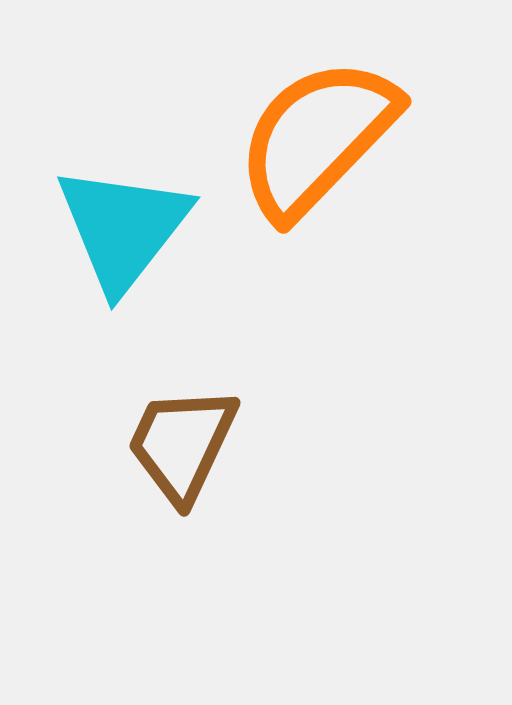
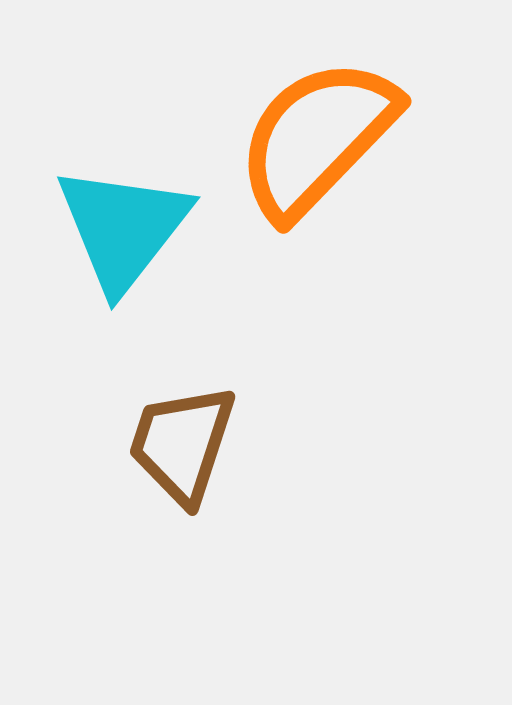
brown trapezoid: rotated 7 degrees counterclockwise
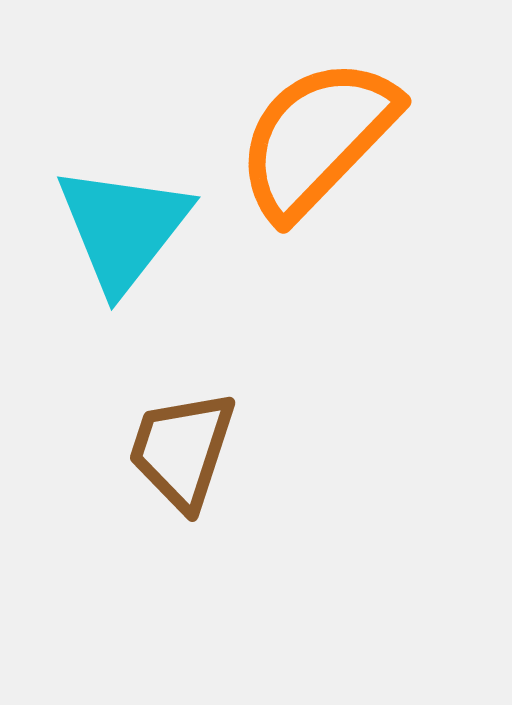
brown trapezoid: moved 6 px down
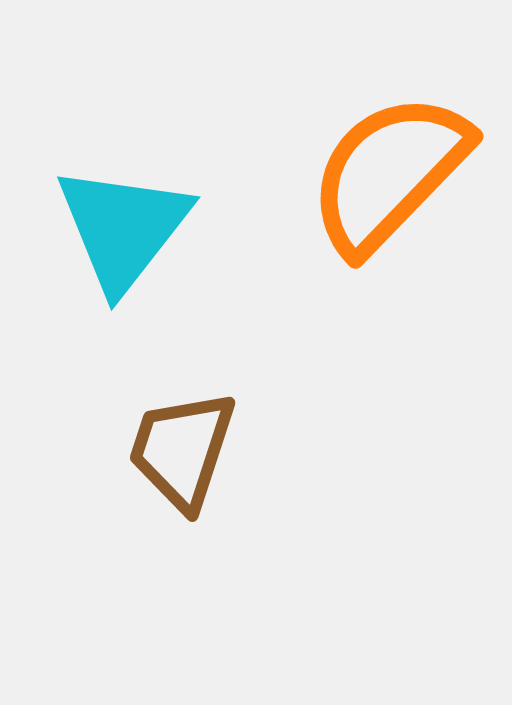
orange semicircle: moved 72 px right, 35 px down
